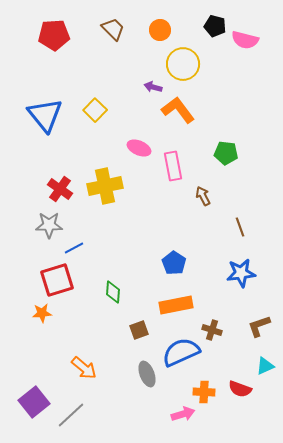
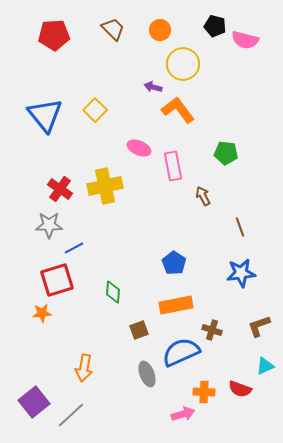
orange arrow: rotated 60 degrees clockwise
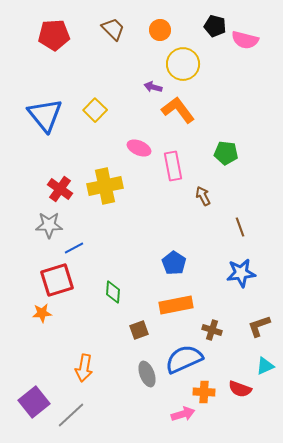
blue semicircle: moved 3 px right, 7 px down
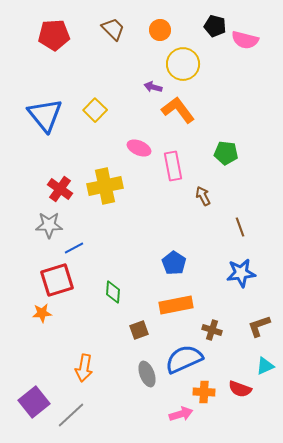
pink arrow: moved 2 px left
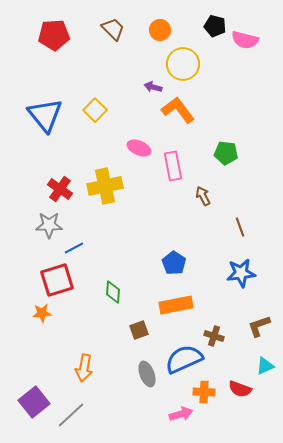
brown cross: moved 2 px right, 6 px down
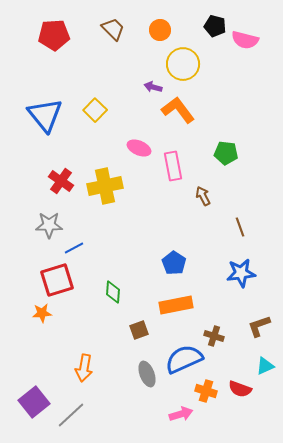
red cross: moved 1 px right, 8 px up
orange cross: moved 2 px right, 1 px up; rotated 15 degrees clockwise
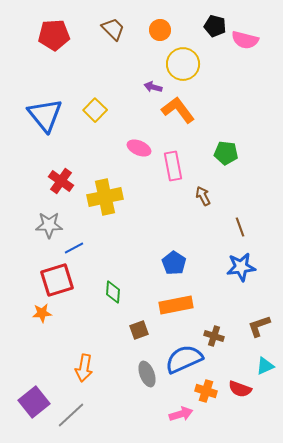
yellow cross: moved 11 px down
blue star: moved 6 px up
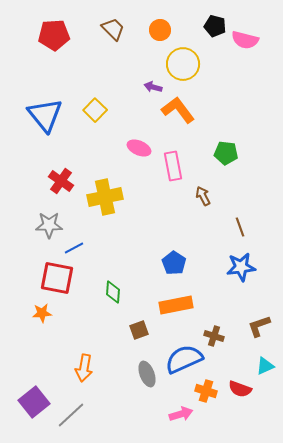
red square: moved 2 px up; rotated 28 degrees clockwise
